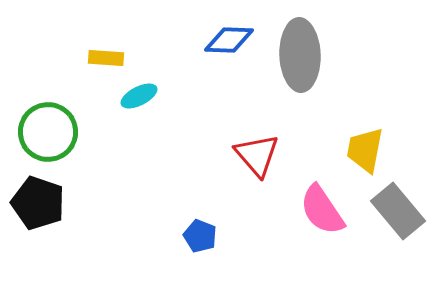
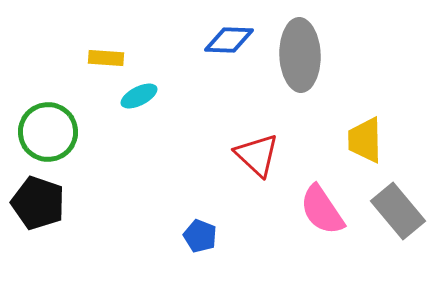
yellow trapezoid: moved 10 px up; rotated 12 degrees counterclockwise
red triangle: rotated 6 degrees counterclockwise
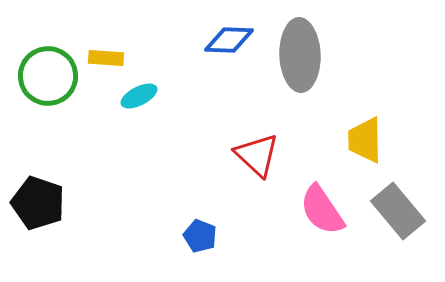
green circle: moved 56 px up
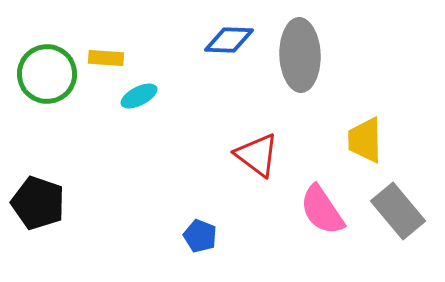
green circle: moved 1 px left, 2 px up
red triangle: rotated 6 degrees counterclockwise
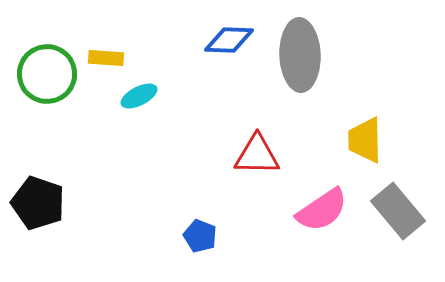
red triangle: rotated 36 degrees counterclockwise
pink semicircle: rotated 90 degrees counterclockwise
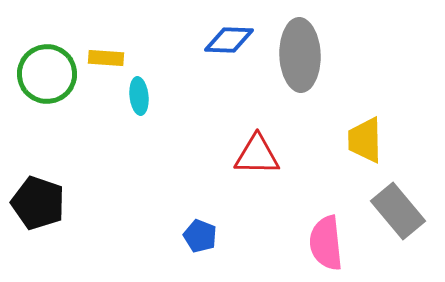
cyan ellipse: rotated 69 degrees counterclockwise
pink semicircle: moved 4 px right, 33 px down; rotated 118 degrees clockwise
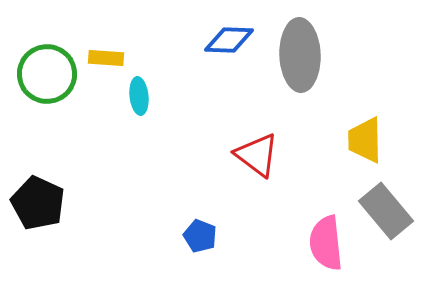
red triangle: rotated 36 degrees clockwise
black pentagon: rotated 6 degrees clockwise
gray rectangle: moved 12 px left
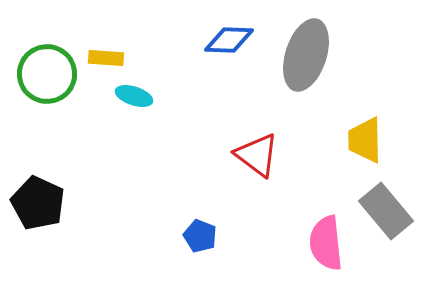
gray ellipse: moved 6 px right; rotated 20 degrees clockwise
cyan ellipse: moved 5 px left; rotated 66 degrees counterclockwise
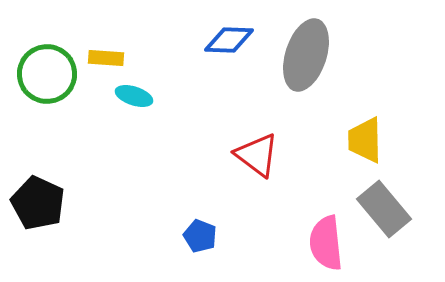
gray rectangle: moved 2 px left, 2 px up
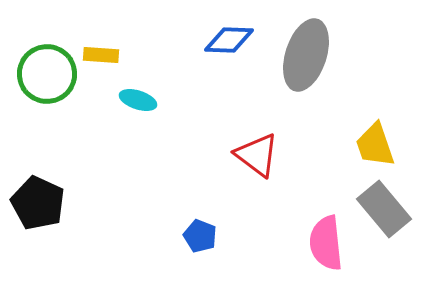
yellow rectangle: moved 5 px left, 3 px up
cyan ellipse: moved 4 px right, 4 px down
yellow trapezoid: moved 10 px right, 5 px down; rotated 18 degrees counterclockwise
